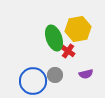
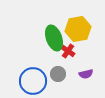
gray circle: moved 3 px right, 1 px up
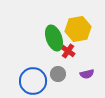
purple semicircle: moved 1 px right
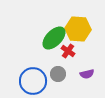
yellow hexagon: rotated 15 degrees clockwise
green ellipse: rotated 65 degrees clockwise
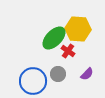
purple semicircle: rotated 32 degrees counterclockwise
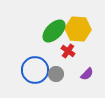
green ellipse: moved 7 px up
gray circle: moved 2 px left
blue circle: moved 2 px right, 11 px up
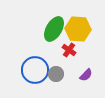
green ellipse: moved 2 px up; rotated 15 degrees counterclockwise
red cross: moved 1 px right, 1 px up
purple semicircle: moved 1 px left, 1 px down
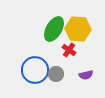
purple semicircle: rotated 32 degrees clockwise
